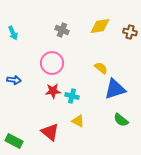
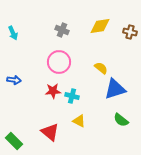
pink circle: moved 7 px right, 1 px up
yellow triangle: moved 1 px right
green rectangle: rotated 18 degrees clockwise
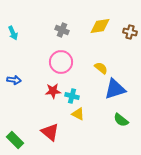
pink circle: moved 2 px right
yellow triangle: moved 1 px left, 7 px up
green rectangle: moved 1 px right, 1 px up
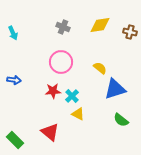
yellow diamond: moved 1 px up
gray cross: moved 1 px right, 3 px up
yellow semicircle: moved 1 px left
cyan cross: rotated 32 degrees clockwise
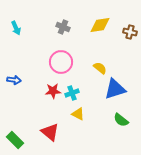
cyan arrow: moved 3 px right, 5 px up
cyan cross: moved 3 px up; rotated 24 degrees clockwise
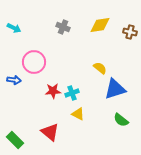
cyan arrow: moved 2 px left; rotated 40 degrees counterclockwise
pink circle: moved 27 px left
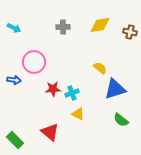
gray cross: rotated 24 degrees counterclockwise
red star: moved 2 px up
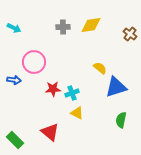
yellow diamond: moved 9 px left
brown cross: moved 2 px down; rotated 24 degrees clockwise
blue triangle: moved 1 px right, 2 px up
yellow triangle: moved 1 px left, 1 px up
green semicircle: rotated 63 degrees clockwise
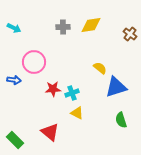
green semicircle: rotated 28 degrees counterclockwise
